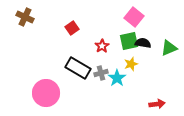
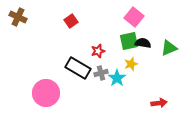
brown cross: moved 7 px left
red square: moved 1 px left, 7 px up
red star: moved 4 px left, 5 px down; rotated 16 degrees clockwise
red arrow: moved 2 px right, 1 px up
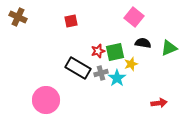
red square: rotated 24 degrees clockwise
green square: moved 14 px left, 11 px down
pink circle: moved 7 px down
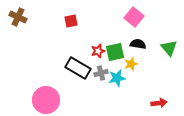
black semicircle: moved 5 px left, 1 px down
green triangle: rotated 48 degrees counterclockwise
cyan star: rotated 24 degrees clockwise
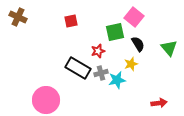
black semicircle: rotated 49 degrees clockwise
green square: moved 20 px up
cyan star: moved 2 px down
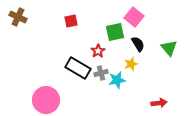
red star: rotated 16 degrees counterclockwise
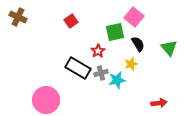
red square: rotated 24 degrees counterclockwise
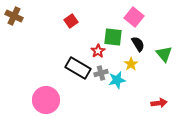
brown cross: moved 4 px left, 1 px up
green square: moved 2 px left, 5 px down; rotated 18 degrees clockwise
green triangle: moved 5 px left, 6 px down
yellow star: rotated 16 degrees counterclockwise
